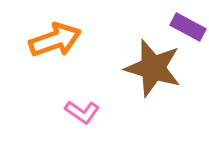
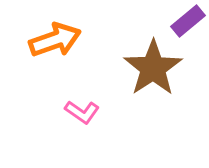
purple rectangle: moved 6 px up; rotated 68 degrees counterclockwise
brown star: rotated 22 degrees clockwise
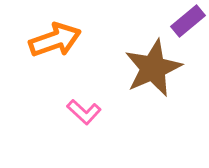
brown star: rotated 10 degrees clockwise
pink L-shape: moved 2 px right; rotated 8 degrees clockwise
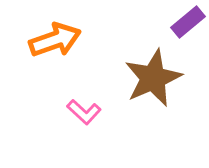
purple rectangle: moved 1 px down
brown star: moved 10 px down
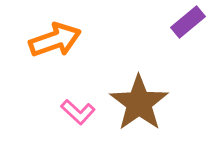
brown star: moved 14 px left, 25 px down; rotated 12 degrees counterclockwise
pink L-shape: moved 6 px left
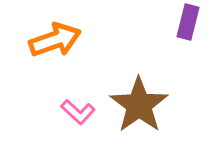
purple rectangle: rotated 36 degrees counterclockwise
brown star: moved 2 px down
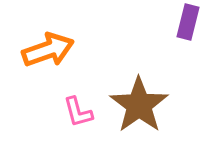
orange arrow: moved 7 px left, 10 px down
pink L-shape: rotated 32 degrees clockwise
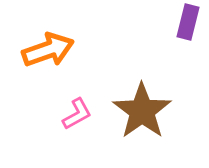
brown star: moved 3 px right, 6 px down
pink L-shape: moved 1 px left, 2 px down; rotated 104 degrees counterclockwise
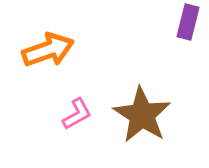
brown star: moved 4 px down; rotated 4 degrees counterclockwise
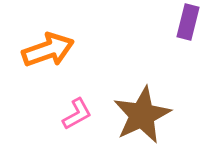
brown star: rotated 14 degrees clockwise
